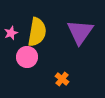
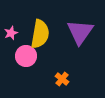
yellow semicircle: moved 3 px right, 2 px down
pink circle: moved 1 px left, 1 px up
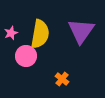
purple triangle: moved 1 px right, 1 px up
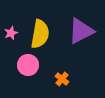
purple triangle: rotated 28 degrees clockwise
pink circle: moved 2 px right, 9 px down
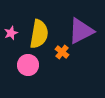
yellow semicircle: moved 1 px left
orange cross: moved 27 px up
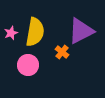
yellow semicircle: moved 4 px left, 2 px up
